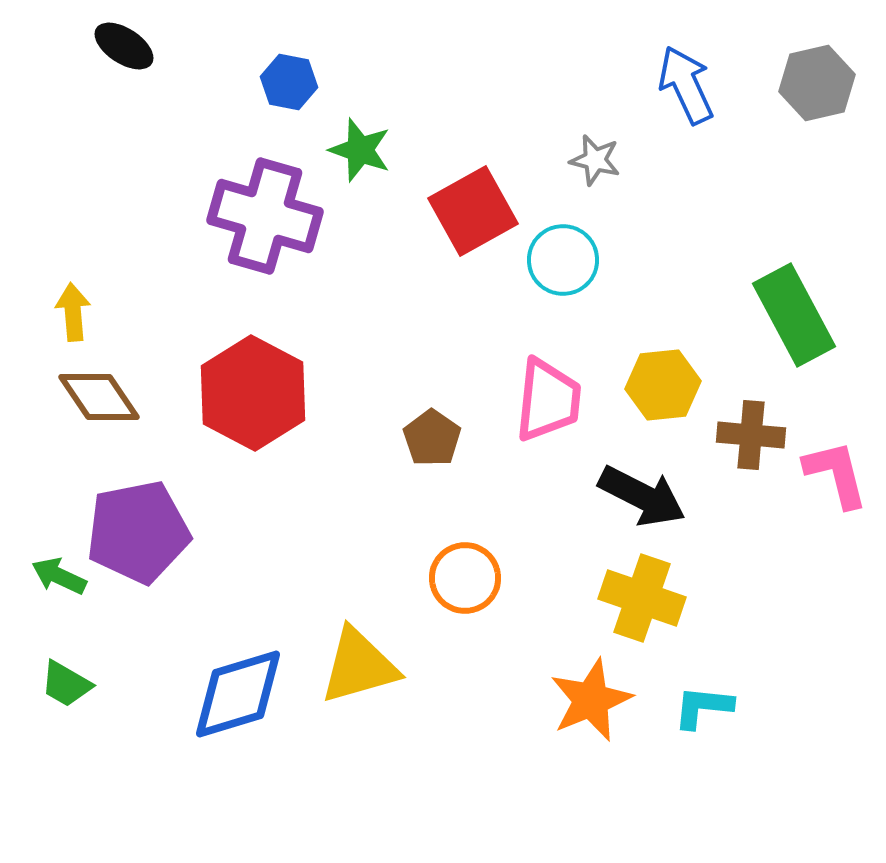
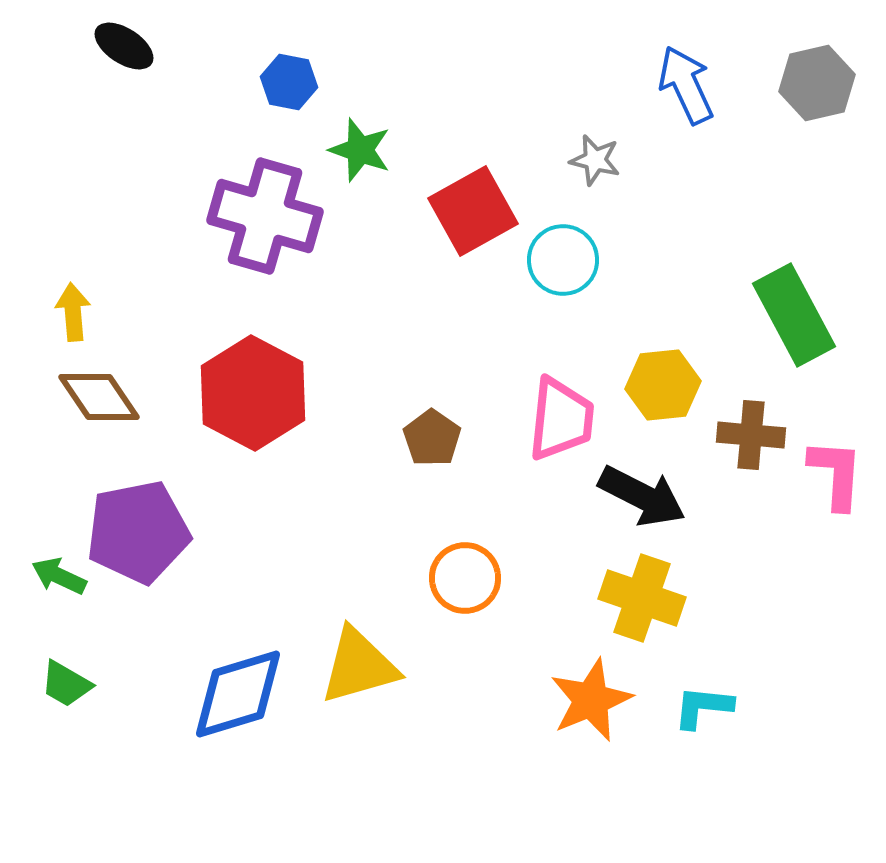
pink trapezoid: moved 13 px right, 19 px down
pink L-shape: rotated 18 degrees clockwise
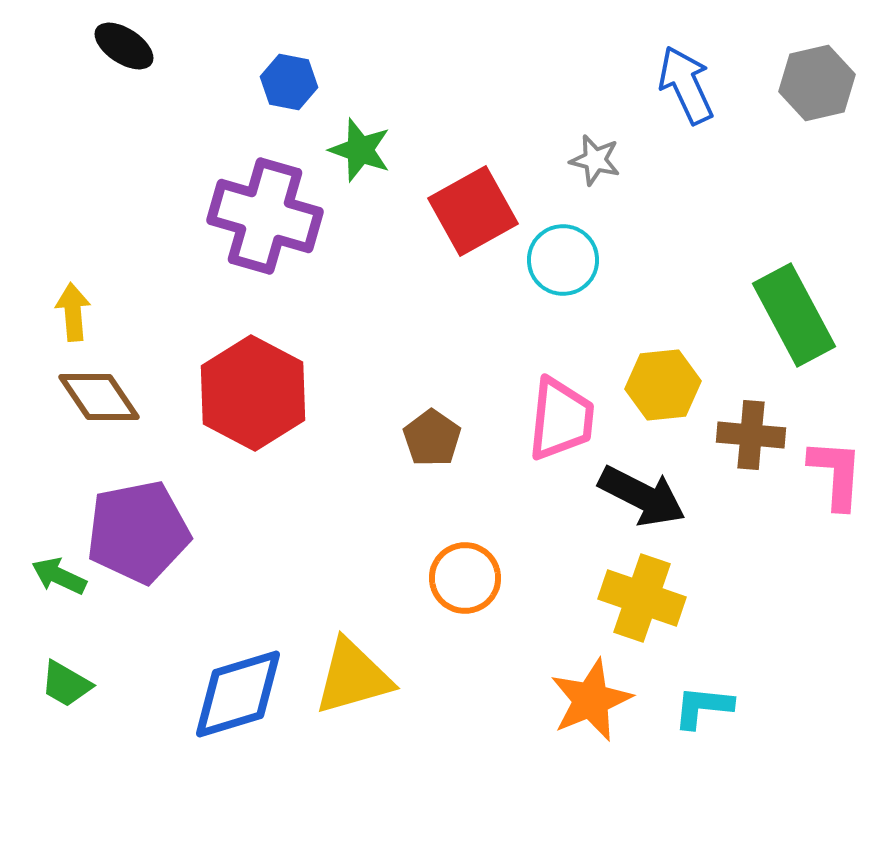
yellow triangle: moved 6 px left, 11 px down
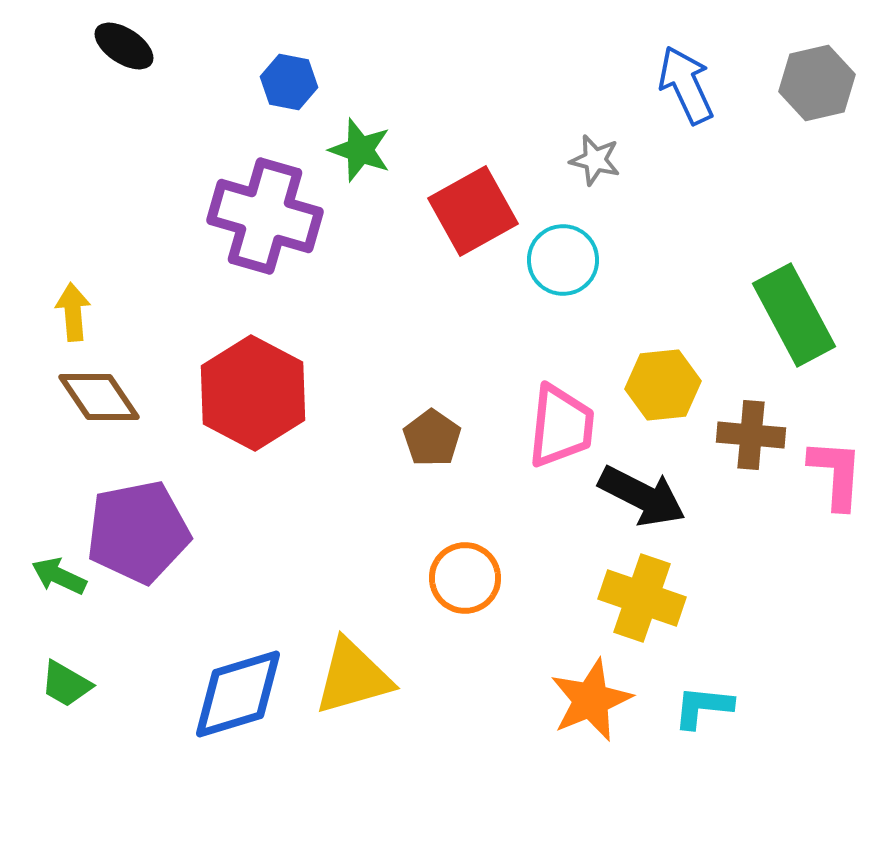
pink trapezoid: moved 7 px down
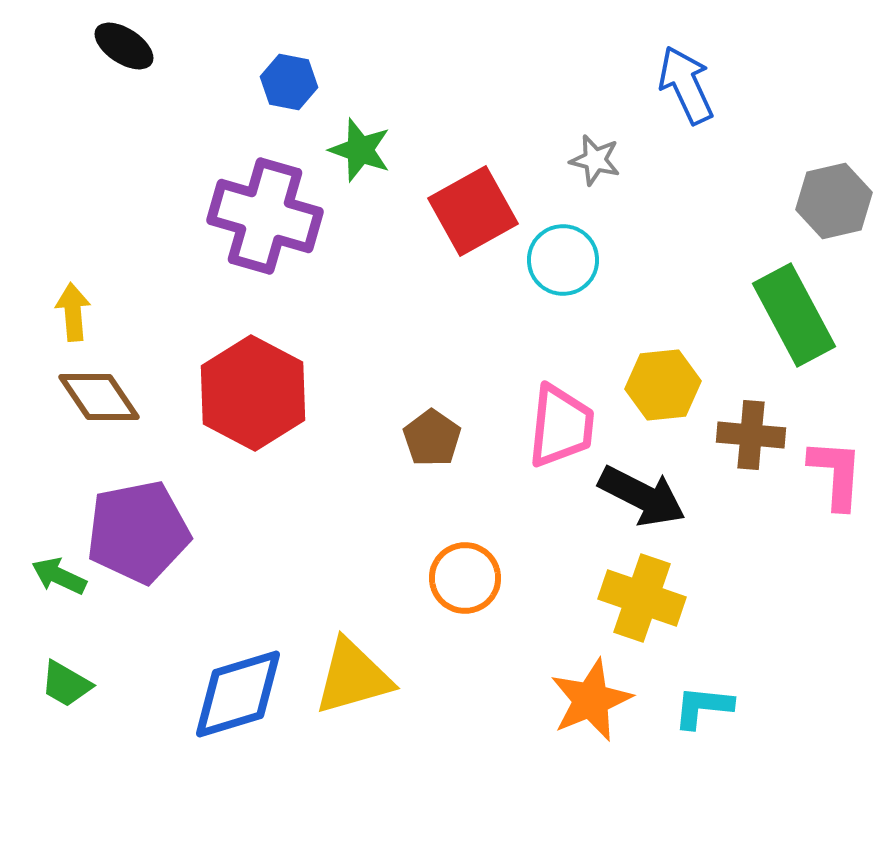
gray hexagon: moved 17 px right, 118 px down
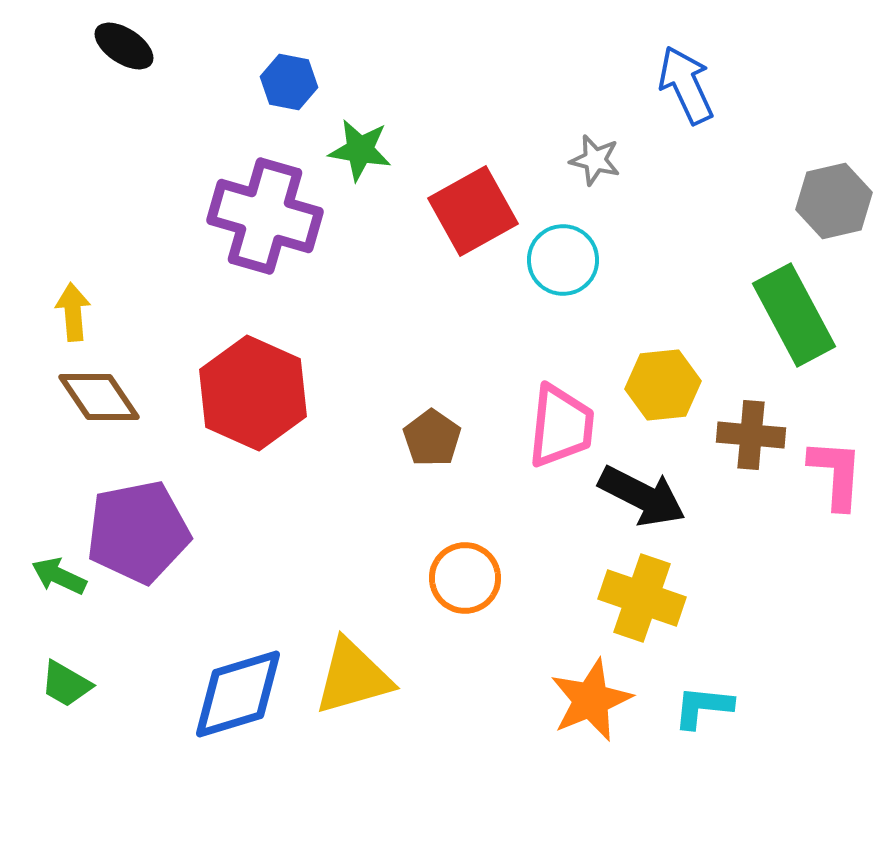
green star: rotated 10 degrees counterclockwise
red hexagon: rotated 4 degrees counterclockwise
